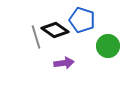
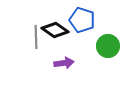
gray line: rotated 15 degrees clockwise
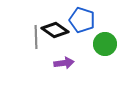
green circle: moved 3 px left, 2 px up
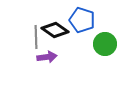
purple arrow: moved 17 px left, 6 px up
